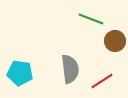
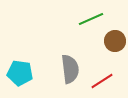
green line: rotated 45 degrees counterclockwise
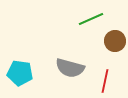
gray semicircle: moved 1 px up; rotated 112 degrees clockwise
red line: moved 3 px right; rotated 45 degrees counterclockwise
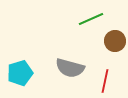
cyan pentagon: rotated 25 degrees counterclockwise
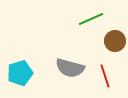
red line: moved 5 px up; rotated 30 degrees counterclockwise
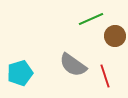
brown circle: moved 5 px up
gray semicircle: moved 3 px right, 3 px up; rotated 20 degrees clockwise
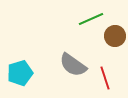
red line: moved 2 px down
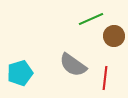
brown circle: moved 1 px left
red line: rotated 25 degrees clockwise
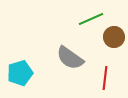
brown circle: moved 1 px down
gray semicircle: moved 3 px left, 7 px up
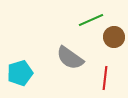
green line: moved 1 px down
